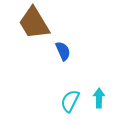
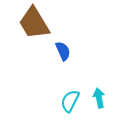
cyan arrow: rotated 12 degrees counterclockwise
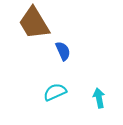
cyan semicircle: moved 15 px left, 9 px up; rotated 40 degrees clockwise
